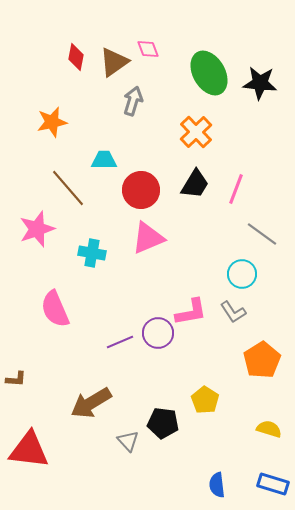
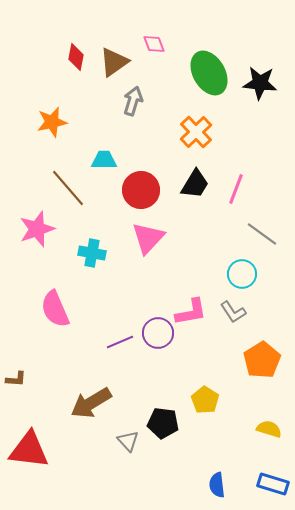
pink diamond: moved 6 px right, 5 px up
pink triangle: rotated 24 degrees counterclockwise
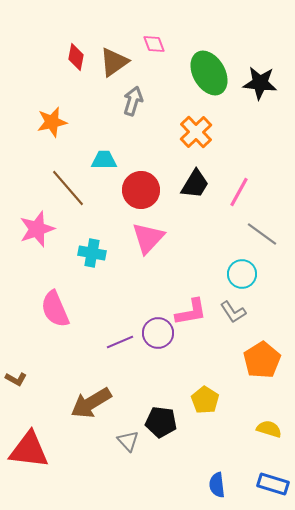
pink line: moved 3 px right, 3 px down; rotated 8 degrees clockwise
brown L-shape: rotated 25 degrees clockwise
black pentagon: moved 2 px left, 1 px up
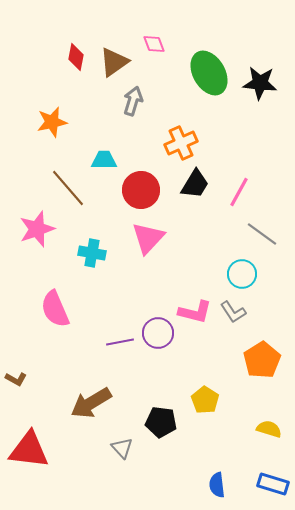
orange cross: moved 15 px left, 11 px down; rotated 20 degrees clockwise
pink L-shape: moved 4 px right; rotated 24 degrees clockwise
purple line: rotated 12 degrees clockwise
gray triangle: moved 6 px left, 7 px down
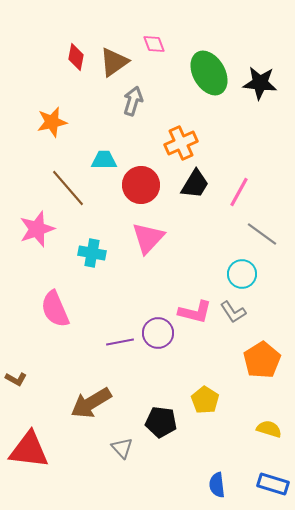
red circle: moved 5 px up
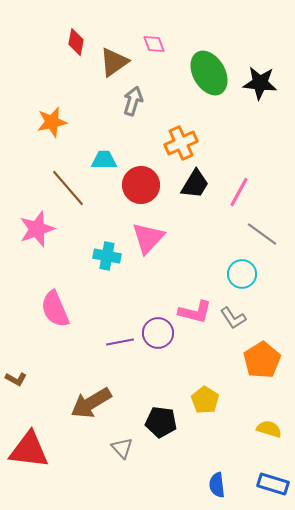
red diamond: moved 15 px up
cyan cross: moved 15 px right, 3 px down
gray L-shape: moved 6 px down
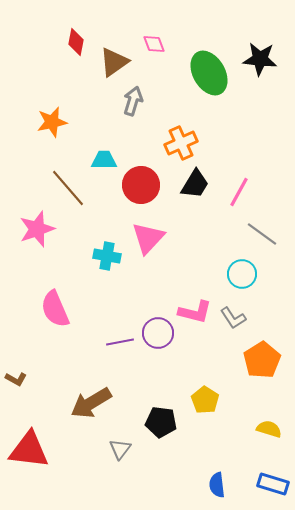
black star: moved 24 px up
gray triangle: moved 2 px left, 1 px down; rotated 20 degrees clockwise
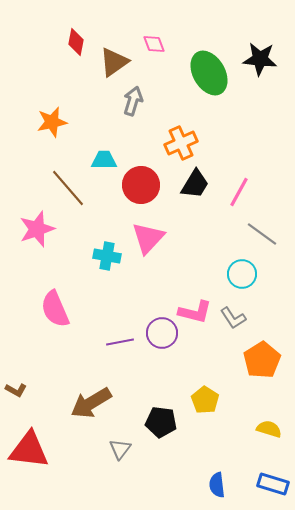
purple circle: moved 4 px right
brown L-shape: moved 11 px down
